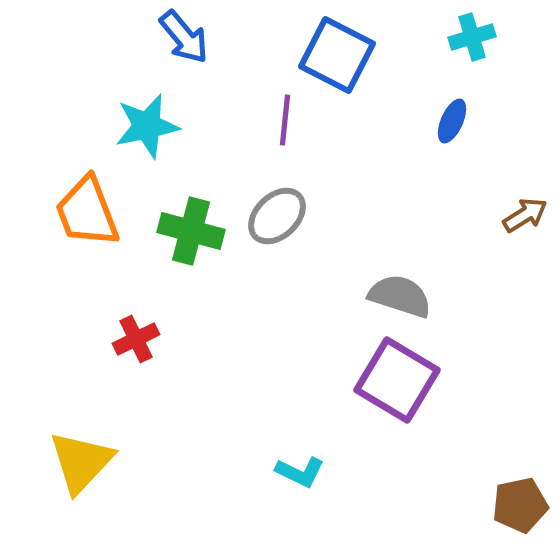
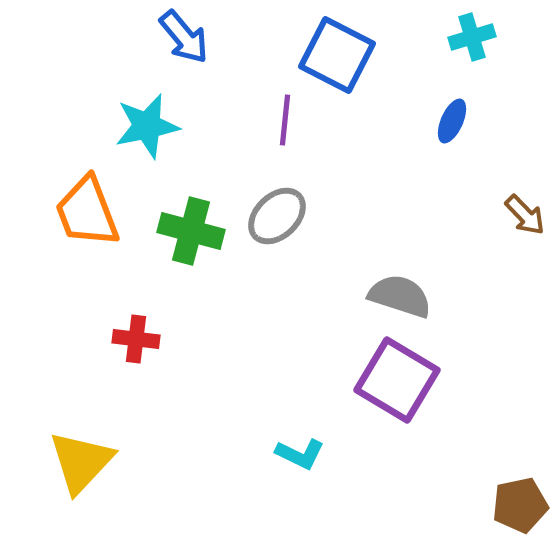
brown arrow: rotated 78 degrees clockwise
red cross: rotated 33 degrees clockwise
cyan L-shape: moved 18 px up
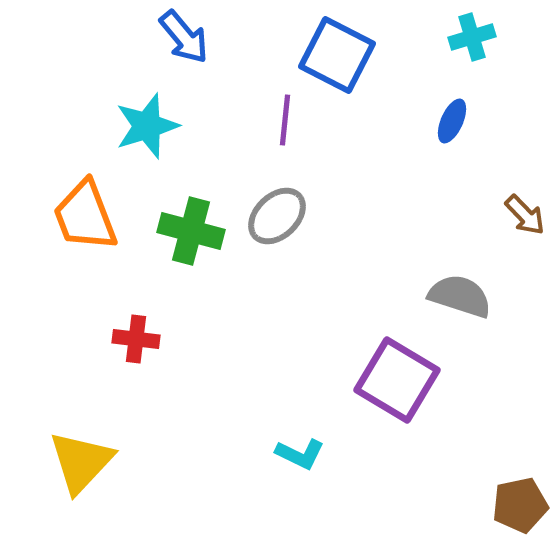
cyan star: rotated 6 degrees counterclockwise
orange trapezoid: moved 2 px left, 4 px down
gray semicircle: moved 60 px right
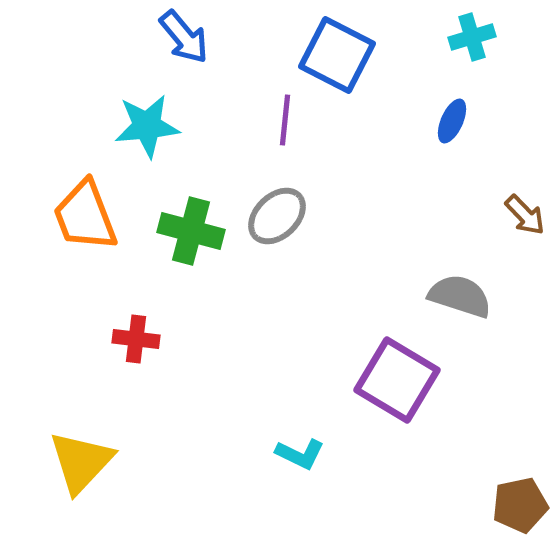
cyan star: rotated 12 degrees clockwise
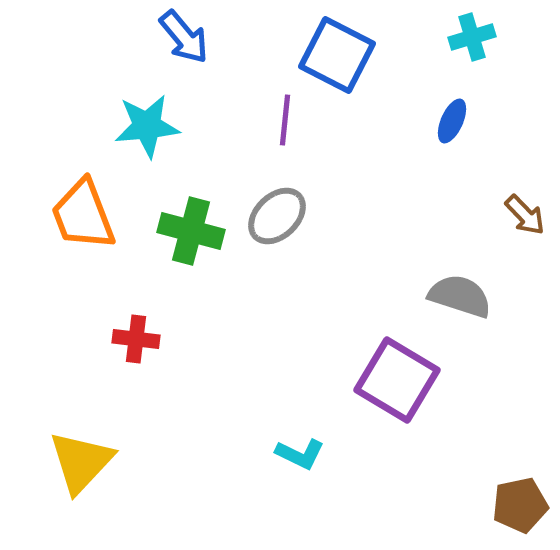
orange trapezoid: moved 2 px left, 1 px up
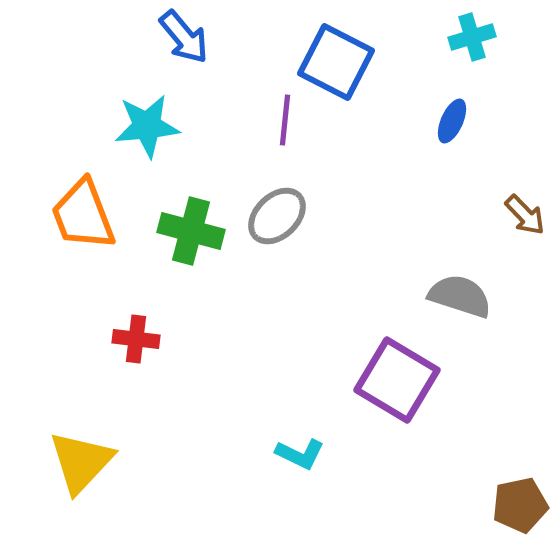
blue square: moved 1 px left, 7 px down
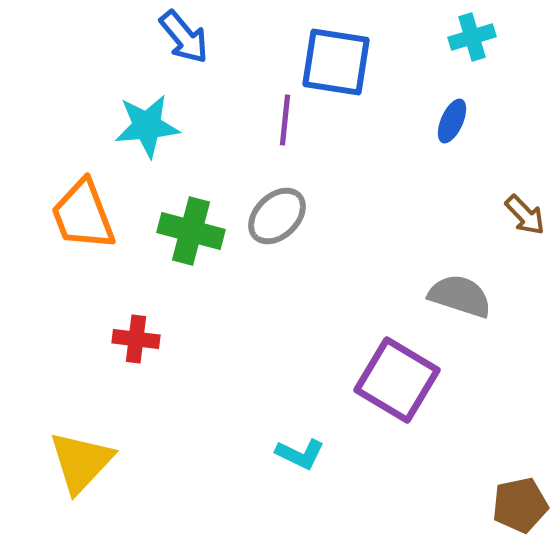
blue square: rotated 18 degrees counterclockwise
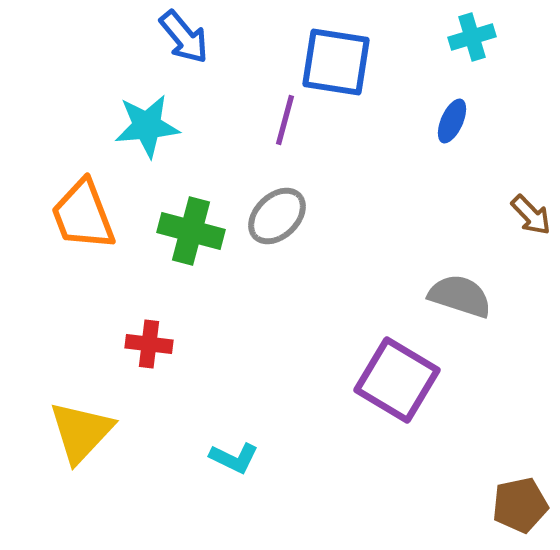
purple line: rotated 9 degrees clockwise
brown arrow: moved 6 px right
red cross: moved 13 px right, 5 px down
cyan L-shape: moved 66 px left, 4 px down
yellow triangle: moved 30 px up
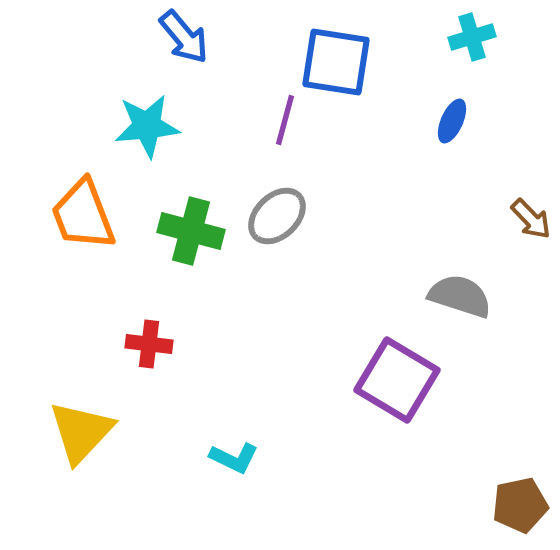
brown arrow: moved 4 px down
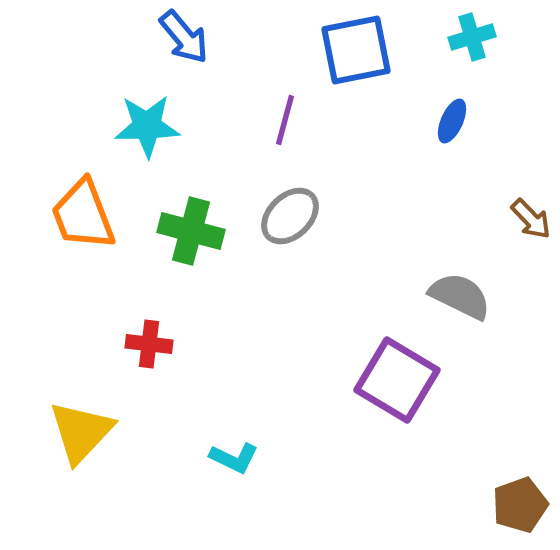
blue square: moved 20 px right, 12 px up; rotated 20 degrees counterclockwise
cyan star: rotated 4 degrees clockwise
gray ellipse: moved 13 px right
gray semicircle: rotated 8 degrees clockwise
brown pentagon: rotated 8 degrees counterclockwise
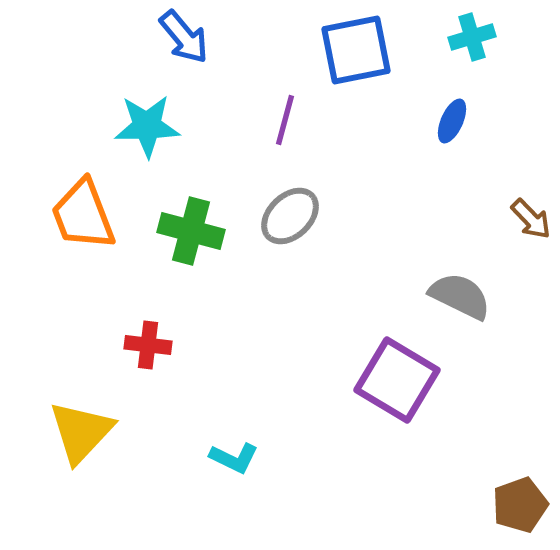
red cross: moved 1 px left, 1 px down
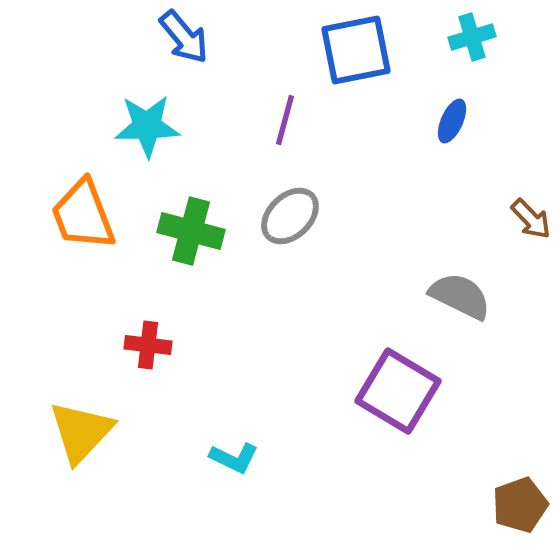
purple square: moved 1 px right, 11 px down
